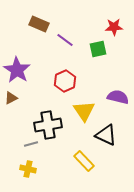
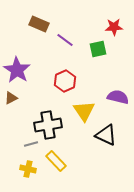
yellow rectangle: moved 28 px left
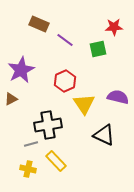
purple star: moved 4 px right; rotated 12 degrees clockwise
brown triangle: moved 1 px down
yellow triangle: moved 7 px up
black triangle: moved 2 px left
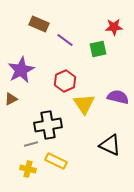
black triangle: moved 6 px right, 10 px down
yellow rectangle: rotated 20 degrees counterclockwise
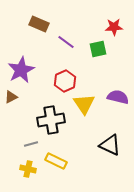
purple line: moved 1 px right, 2 px down
brown triangle: moved 2 px up
black cross: moved 3 px right, 5 px up
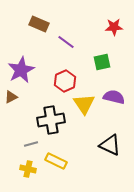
green square: moved 4 px right, 13 px down
purple semicircle: moved 4 px left
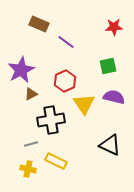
green square: moved 6 px right, 4 px down
brown triangle: moved 20 px right, 3 px up
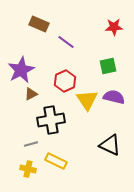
yellow triangle: moved 3 px right, 4 px up
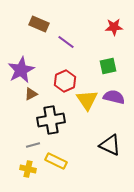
gray line: moved 2 px right, 1 px down
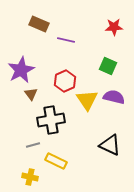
purple line: moved 2 px up; rotated 24 degrees counterclockwise
green square: rotated 36 degrees clockwise
brown triangle: rotated 40 degrees counterclockwise
yellow cross: moved 2 px right, 8 px down
